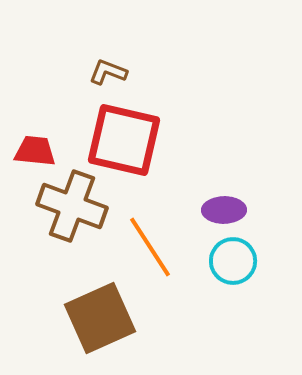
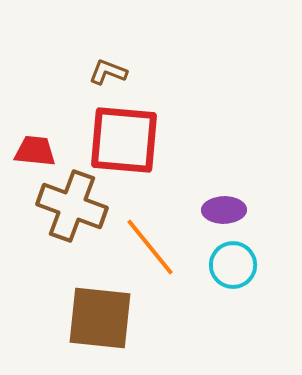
red square: rotated 8 degrees counterclockwise
orange line: rotated 6 degrees counterclockwise
cyan circle: moved 4 px down
brown square: rotated 30 degrees clockwise
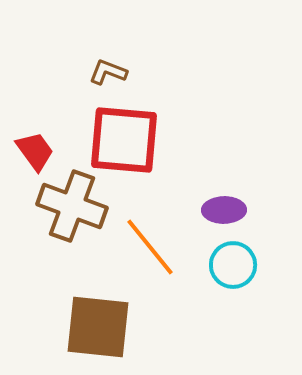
red trapezoid: rotated 48 degrees clockwise
brown square: moved 2 px left, 9 px down
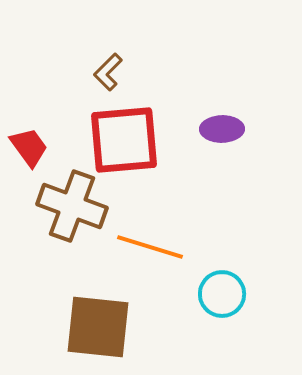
brown L-shape: rotated 66 degrees counterclockwise
red square: rotated 10 degrees counterclockwise
red trapezoid: moved 6 px left, 4 px up
purple ellipse: moved 2 px left, 81 px up
orange line: rotated 34 degrees counterclockwise
cyan circle: moved 11 px left, 29 px down
